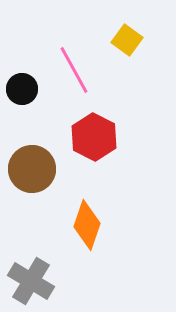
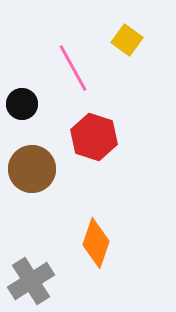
pink line: moved 1 px left, 2 px up
black circle: moved 15 px down
red hexagon: rotated 9 degrees counterclockwise
orange diamond: moved 9 px right, 18 px down
gray cross: rotated 27 degrees clockwise
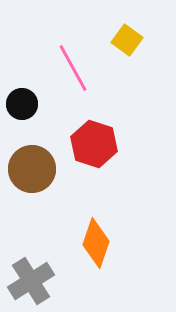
red hexagon: moved 7 px down
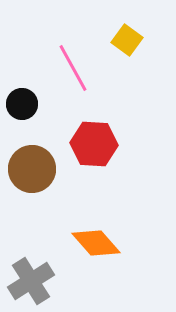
red hexagon: rotated 15 degrees counterclockwise
orange diamond: rotated 60 degrees counterclockwise
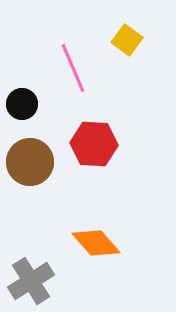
pink line: rotated 6 degrees clockwise
brown circle: moved 2 px left, 7 px up
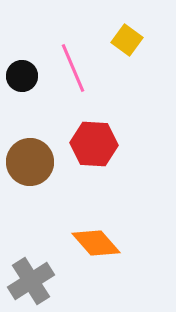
black circle: moved 28 px up
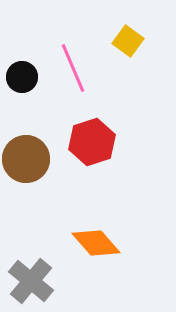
yellow square: moved 1 px right, 1 px down
black circle: moved 1 px down
red hexagon: moved 2 px left, 2 px up; rotated 21 degrees counterclockwise
brown circle: moved 4 px left, 3 px up
gray cross: rotated 18 degrees counterclockwise
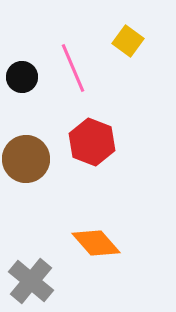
red hexagon: rotated 21 degrees counterclockwise
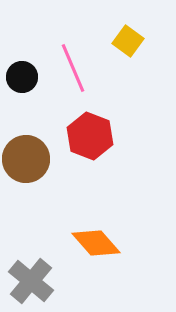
red hexagon: moved 2 px left, 6 px up
